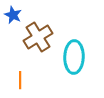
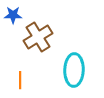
blue star: rotated 24 degrees counterclockwise
cyan ellipse: moved 13 px down
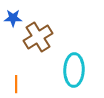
blue star: moved 3 px down
orange line: moved 4 px left, 4 px down
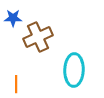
brown cross: rotated 8 degrees clockwise
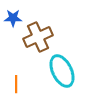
cyan ellipse: moved 12 px left, 1 px down; rotated 28 degrees counterclockwise
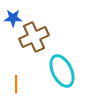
brown cross: moved 4 px left
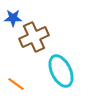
cyan ellipse: moved 1 px left
orange line: rotated 54 degrees counterclockwise
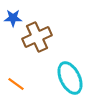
brown cross: moved 3 px right
cyan ellipse: moved 9 px right, 7 px down
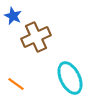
blue star: moved 2 px up; rotated 24 degrees clockwise
brown cross: moved 1 px left
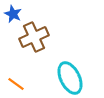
blue star: moved 2 px up
brown cross: moved 2 px left
